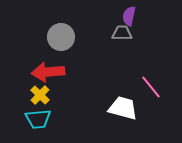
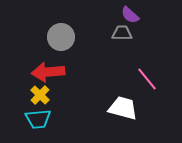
purple semicircle: moved 1 px right, 1 px up; rotated 60 degrees counterclockwise
pink line: moved 4 px left, 8 px up
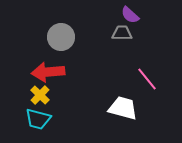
cyan trapezoid: rotated 20 degrees clockwise
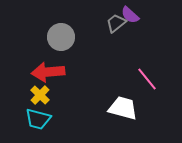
gray trapezoid: moved 6 px left, 10 px up; rotated 40 degrees counterclockwise
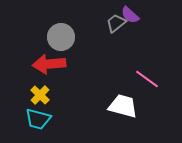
red arrow: moved 1 px right, 8 px up
pink line: rotated 15 degrees counterclockwise
white trapezoid: moved 2 px up
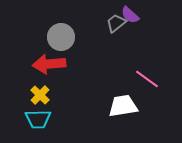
white trapezoid: rotated 24 degrees counterclockwise
cyan trapezoid: rotated 16 degrees counterclockwise
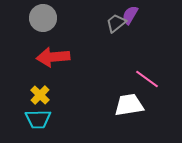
purple semicircle: rotated 78 degrees clockwise
gray circle: moved 18 px left, 19 px up
red arrow: moved 4 px right, 7 px up
white trapezoid: moved 6 px right, 1 px up
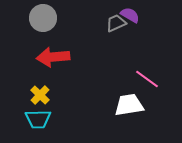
purple semicircle: rotated 90 degrees clockwise
gray trapezoid: rotated 15 degrees clockwise
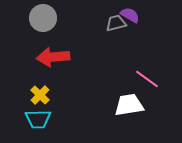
gray trapezoid: rotated 10 degrees clockwise
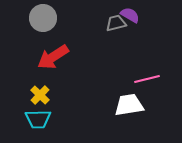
red arrow: rotated 28 degrees counterclockwise
pink line: rotated 50 degrees counterclockwise
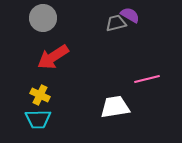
yellow cross: rotated 18 degrees counterclockwise
white trapezoid: moved 14 px left, 2 px down
